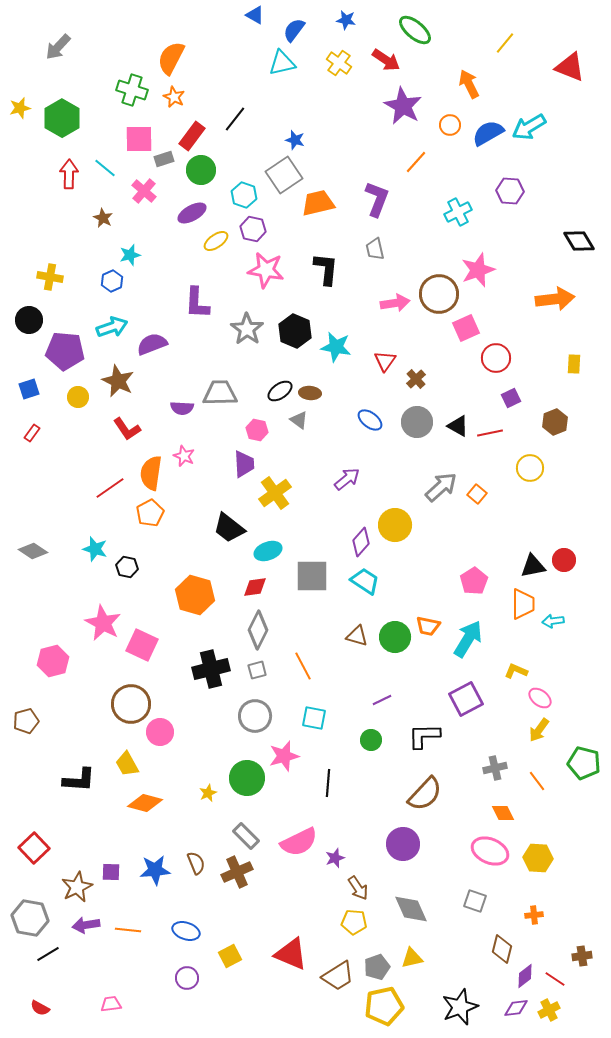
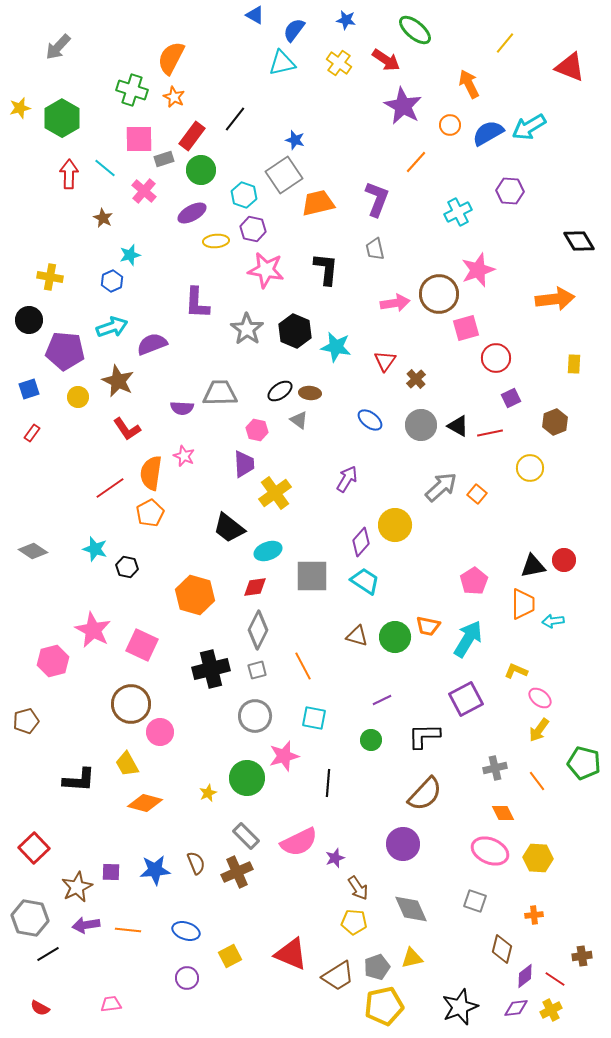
yellow ellipse at (216, 241): rotated 30 degrees clockwise
pink square at (466, 328): rotated 8 degrees clockwise
gray circle at (417, 422): moved 4 px right, 3 px down
purple arrow at (347, 479): rotated 20 degrees counterclockwise
pink star at (103, 623): moved 10 px left, 7 px down
yellow cross at (549, 1010): moved 2 px right
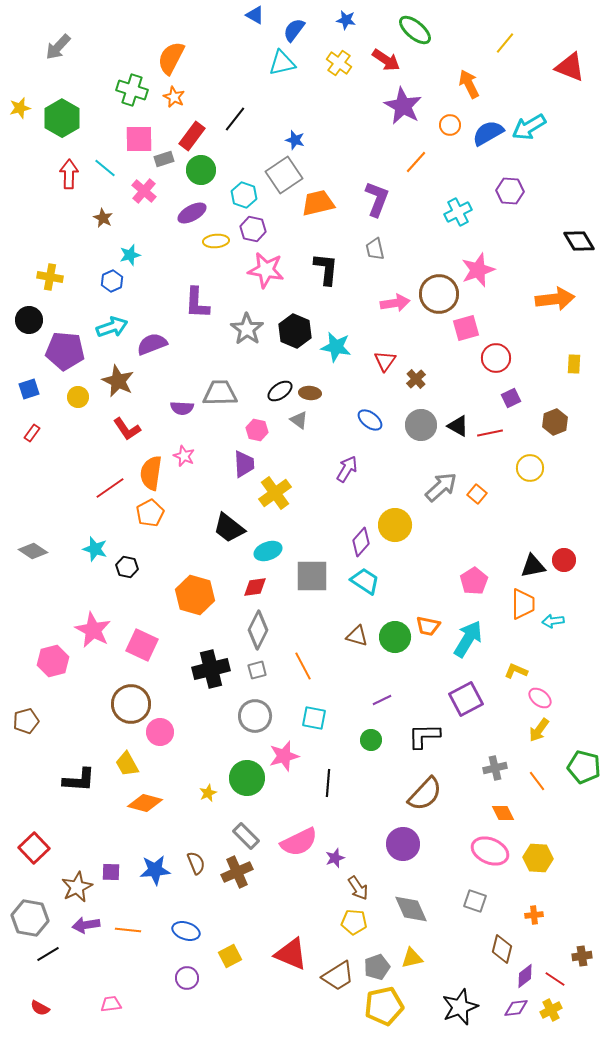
purple arrow at (347, 479): moved 10 px up
green pentagon at (584, 763): moved 4 px down
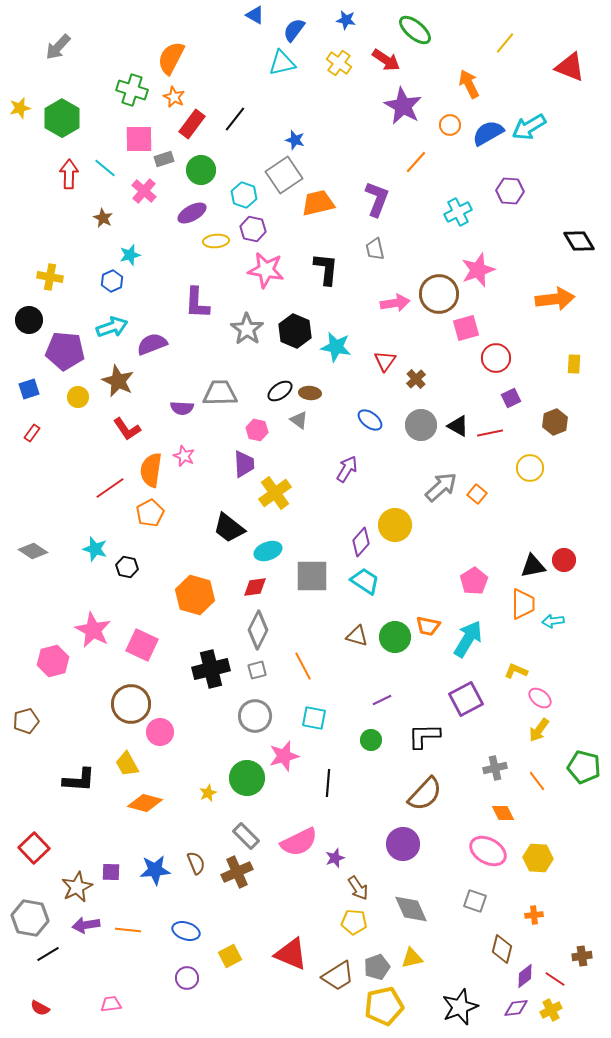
red rectangle at (192, 136): moved 12 px up
orange semicircle at (151, 473): moved 3 px up
pink ellipse at (490, 851): moved 2 px left; rotated 6 degrees clockwise
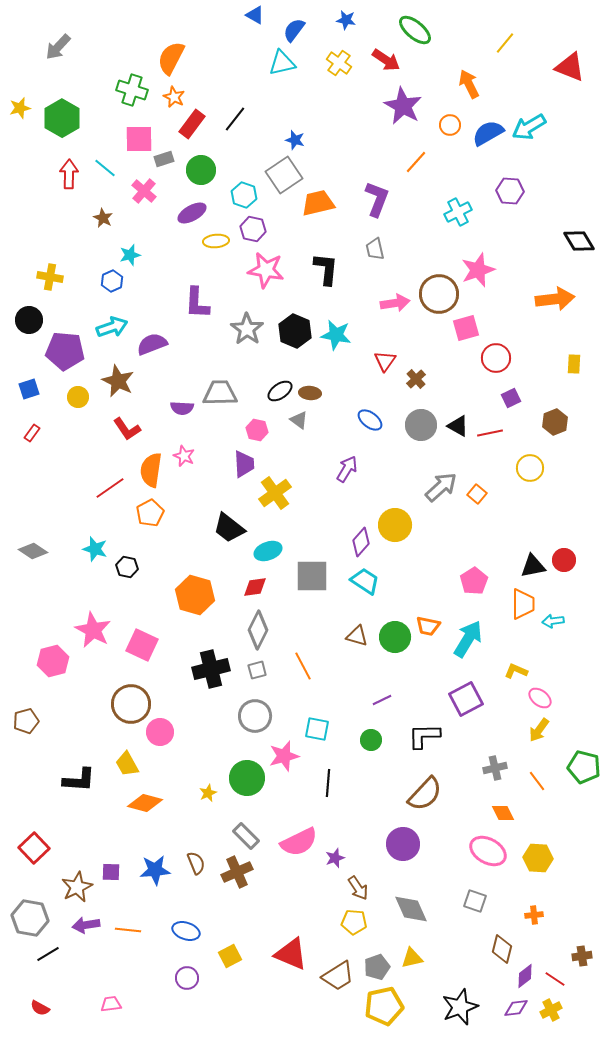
cyan star at (336, 347): moved 12 px up
cyan square at (314, 718): moved 3 px right, 11 px down
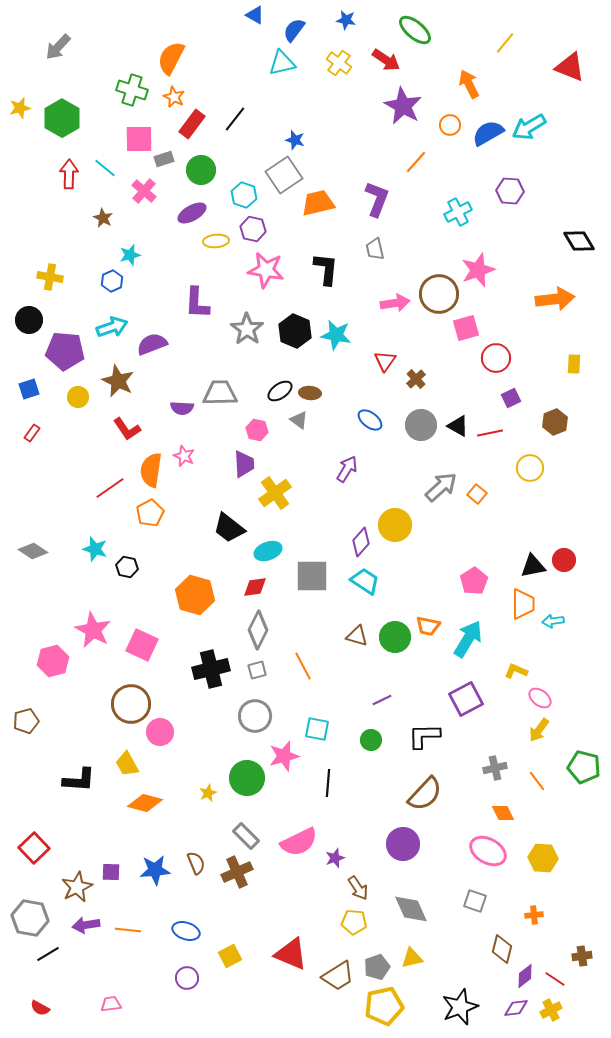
yellow hexagon at (538, 858): moved 5 px right
